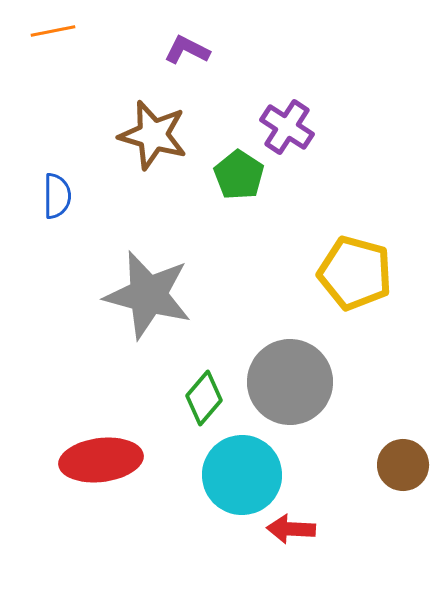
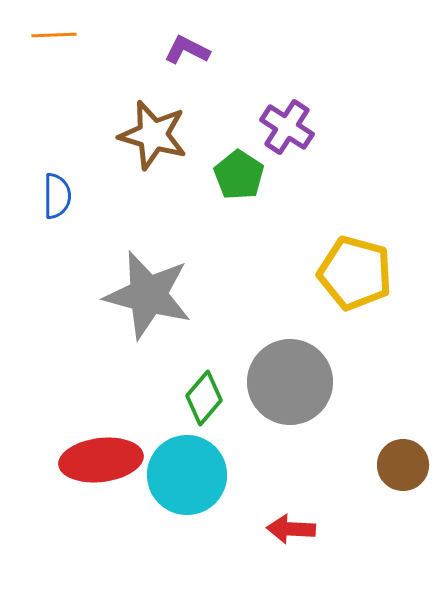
orange line: moved 1 px right, 4 px down; rotated 9 degrees clockwise
cyan circle: moved 55 px left
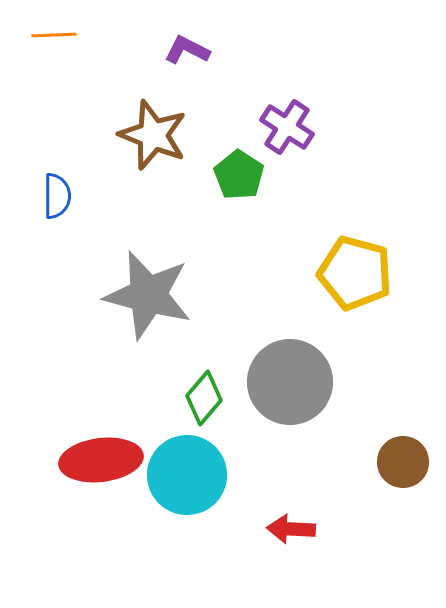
brown star: rotated 6 degrees clockwise
brown circle: moved 3 px up
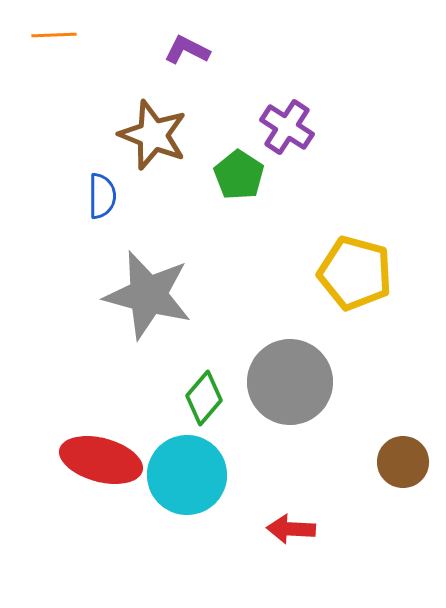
blue semicircle: moved 45 px right
red ellipse: rotated 22 degrees clockwise
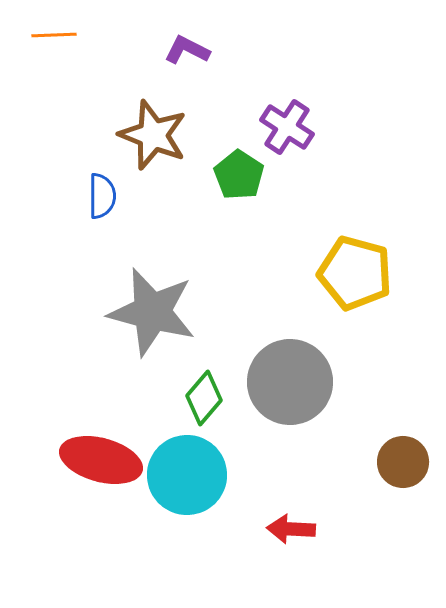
gray star: moved 4 px right, 17 px down
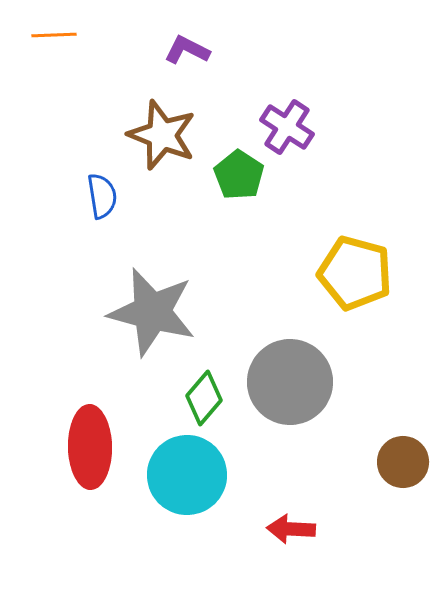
brown star: moved 9 px right
blue semicircle: rotated 9 degrees counterclockwise
red ellipse: moved 11 px left, 13 px up; rotated 74 degrees clockwise
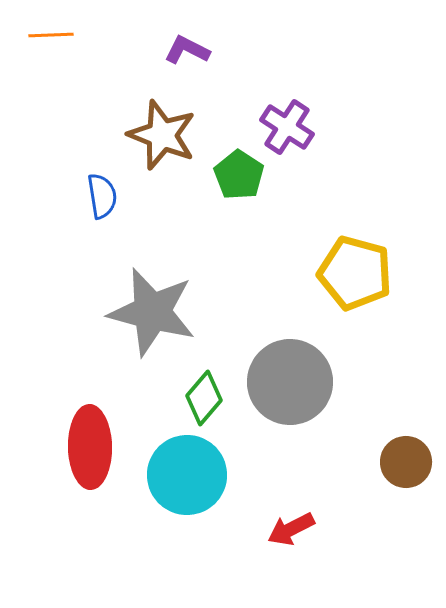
orange line: moved 3 px left
brown circle: moved 3 px right
red arrow: rotated 30 degrees counterclockwise
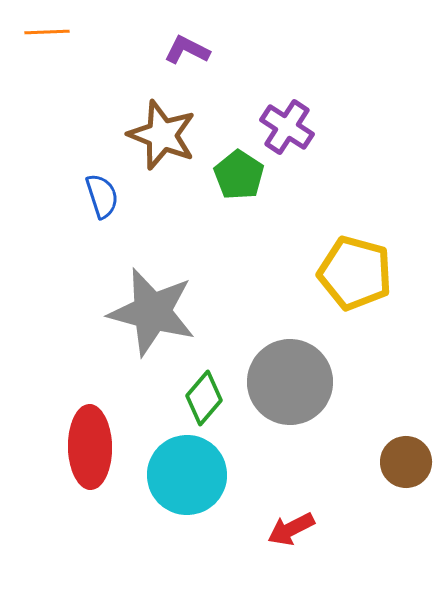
orange line: moved 4 px left, 3 px up
blue semicircle: rotated 9 degrees counterclockwise
